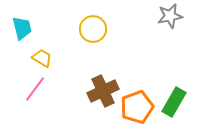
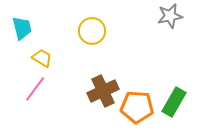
yellow circle: moved 1 px left, 2 px down
orange pentagon: rotated 24 degrees clockwise
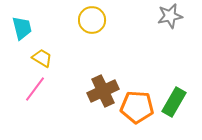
yellow circle: moved 11 px up
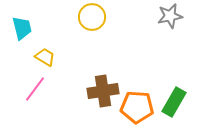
yellow circle: moved 3 px up
yellow trapezoid: moved 3 px right, 1 px up
brown cross: rotated 16 degrees clockwise
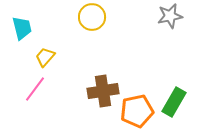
yellow trapezoid: rotated 80 degrees counterclockwise
orange pentagon: moved 4 px down; rotated 16 degrees counterclockwise
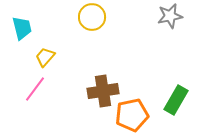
green rectangle: moved 2 px right, 2 px up
orange pentagon: moved 5 px left, 4 px down
